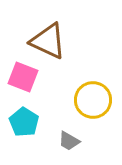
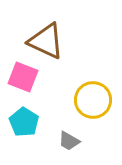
brown triangle: moved 2 px left
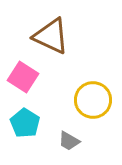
brown triangle: moved 5 px right, 5 px up
pink square: rotated 12 degrees clockwise
cyan pentagon: moved 1 px right, 1 px down
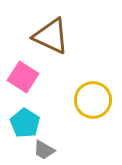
gray trapezoid: moved 25 px left, 9 px down
